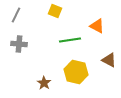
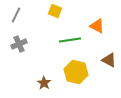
gray cross: rotated 28 degrees counterclockwise
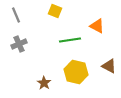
gray line: rotated 49 degrees counterclockwise
brown triangle: moved 6 px down
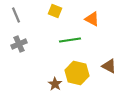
orange triangle: moved 5 px left, 7 px up
yellow hexagon: moved 1 px right, 1 px down
brown star: moved 11 px right, 1 px down
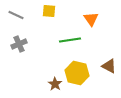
yellow square: moved 6 px left; rotated 16 degrees counterclockwise
gray line: rotated 42 degrees counterclockwise
orange triangle: moved 1 px left; rotated 28 degrees clockwise
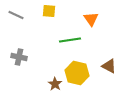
gray cross: moved 13 px down; rotated 35 degrees clockwise
